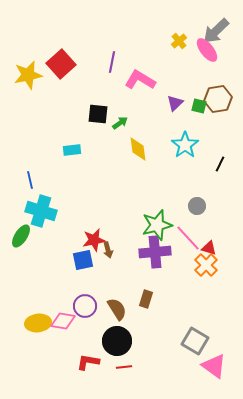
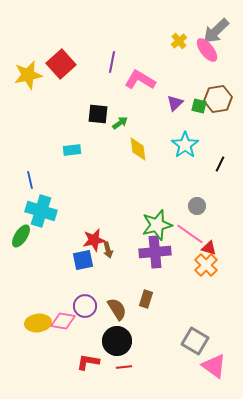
pink line: moved 2 px right, 4 px up; rotated 12 degrees counterclockwise
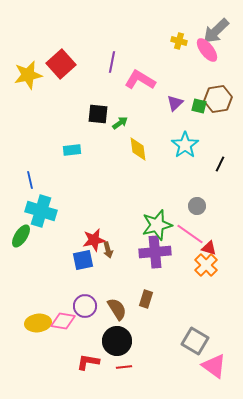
yellow cross: rotated 35 degrees counterclockwise
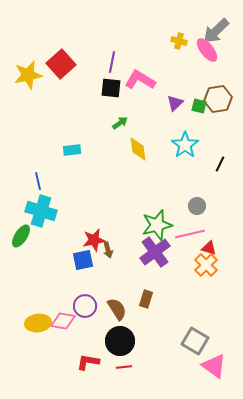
black square: moved 13 px right, 26 px up
blue line: moved 8 px right, 1 px down
pink line: rotated 48 degrees counterclockwise
purple cross: rotated 32 degrees counterclockwise
black circle: moved 3 px right
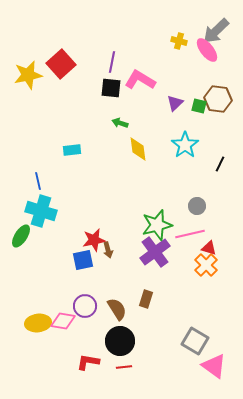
brown hexagon: rotated 16 degrees clockwise
green arrow: rotated 126 degrees counterclockwise
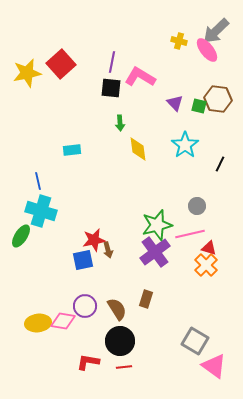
yellow star: moved 1 px left, 2 px up
pink L-shape: moved 3 px up
purple triangle: rotated 30 degrees counterclockwise
green arrow: rotated 112 degrees counterclockwise
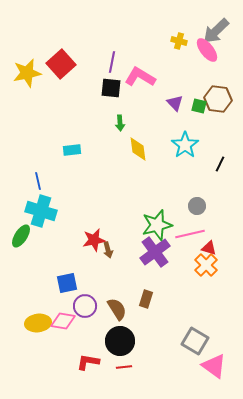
blue square: moved 16 px left, 23 px down
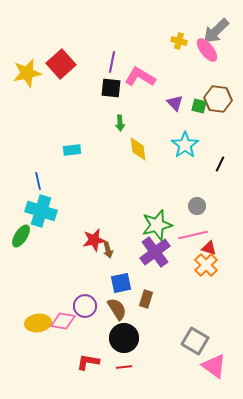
pink line: moved 3 px right, 1 px down
blue square: moved 54 px right
black circle: moved 4 px right, 3 px up
